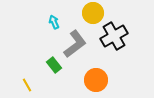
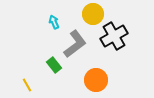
yellow circle: moved 1 px down
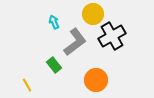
black cross: moved 2 px left
gray L-shape: moved 2 px up
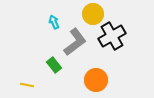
yellow line: rotated 48 degrees counterclockwise
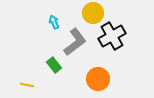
yellow circle: moved 1 px up
orange circle: moved 2 px right, 1 px up
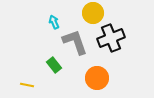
black cross: moved 1 px left, 2 px down; rotated 8 degrees clockwise
gray L-shape: rotated 72 degrees counterclockwise
orange circle: moved 1 px left, 1 px up
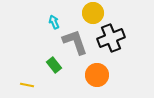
orange circle: moved 3 px up
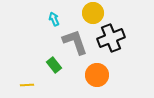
cyan arrow: moved 3 px up
yellow line: rotated 16 degrees counterclockwise
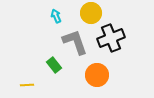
yellow circle: moved 2 px left
cyan arrow: moved 2 px right, 3 px up
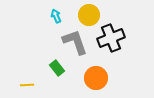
yellow circle: moved 2 px left, 2 px down
green rectangle: moved 3 px right, 3 px down
orange circle: moved 1 px left, 3 px down
